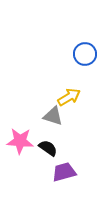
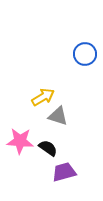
yellow arrow: moved 26 px left
gray triangle: moved 5 px right
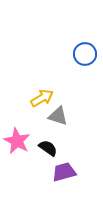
yellow arrow: moved 1 px left, 1 px down
pink star: moved 3 px left; rotated 24 degrees clockwise
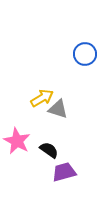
gray triangle: moved 7 px up
black semicircle: moved 1 px right, 2 px down
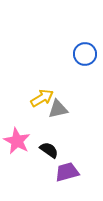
gray triangle: rotated 30 degrees counterclockwise
purple trapezoid: moved 3 px right
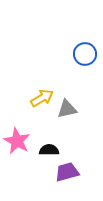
gray triangle: moved 9 px right
black semicircle: rotated 36 degrees counterclockwise
